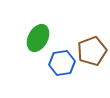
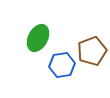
blue hexagon: moved 2 px down
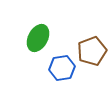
blue hexagon: moved 3 px down
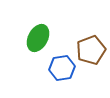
brown pentagon: moved 1 px left, 1 px up
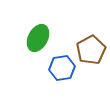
brown pentagon: rotated 8 degrees counterclockwise
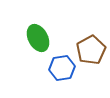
green ellipse: rotated 56 degrees counterclockwise
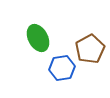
brown pentagon: moved 1 px left, 1 px up
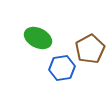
green ellipse: rotated 36 degrees counterclockwise
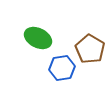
brown pentagon: rotated 12 degrees counterclockwise
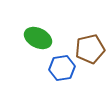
brown pentagon: rotated 28 degrees clockwise
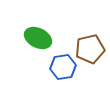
blue hexagon: moved 1 px right, 1 px up
